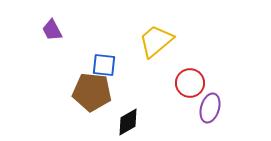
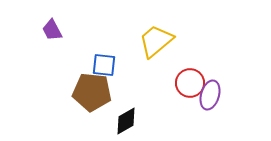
purple ellipse: moved 13 px up
black diamond: moved 2 px left, 1 px up
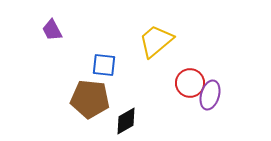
brown pentagon: moved 2 px left, 7 px down
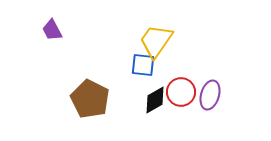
yellow trapezoid: rotated 15 degrees counterclockwise
blue square: moved 39 px right
red circle: moved 9 px left, 9 px down
brown pentagon: rotated 21 degrees clockwise
black diamond: moved 29 px right, 21 px up
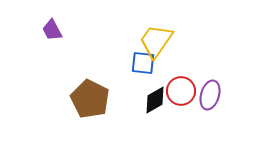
blue square: moved 2 px up
red circle: moved 1 px up
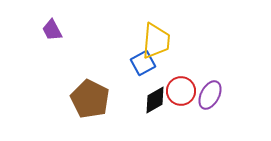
yellow trapezoid: rotated 150 degrees clockwise
blue square: rotated 35 degrees counterclockwise
purple ellipse: rotated 12 degrees clockwise
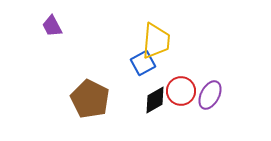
purple trapezoid: moved 4 px up
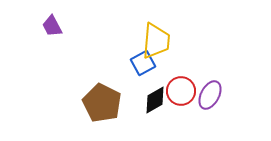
brown pentagon: moved 12 px right, 4 px down
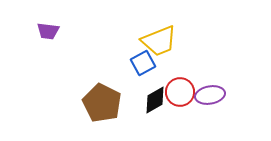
purple trapezoid: moved 4 px left, 5 px down; rotated 55 degrees counterclockwise
yellow trapezoid: moved 3 px right; rotated 63 degrees clockwise
red circle: moved 1 px left, 1 px down
purple ellipse: rotated 52 degrees clockwise
